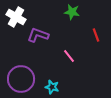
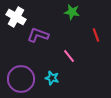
cyan star: moved 9 px up
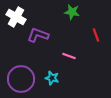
pink line: rotated 32 degrees counterclockwise
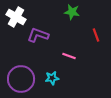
cyan star: rotated 24 degrees counterclockwise
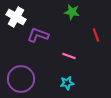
cyan star: moved 15 px right, 5 px down
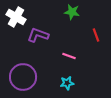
purple circle: moved 2 px right, 2 px up
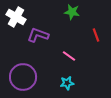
pink line: rotated 16 degrees clockwise
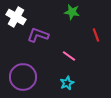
cyan star: rotated 16 degrees counterclockwise
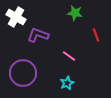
green star: moved 3 px right, 1 px down
purple circle: moved 4 px up
